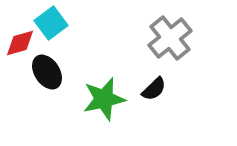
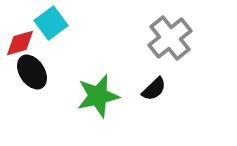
black ellipse: moved 15 px left
green star: moved 6 px left, 3 px up
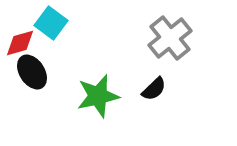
cyan square: rotated 16 degrees counterclockwise
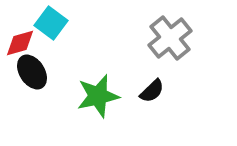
black semicircle: moved 2 px left, 2 px down
